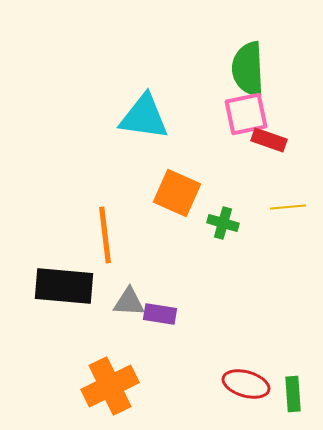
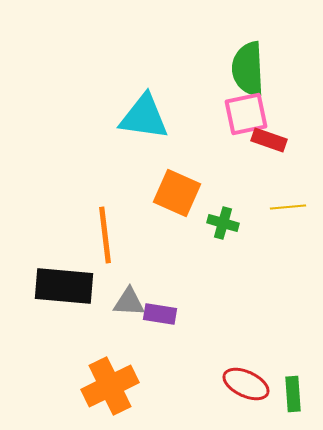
red ellipse: rotated 9 degrees clockwise
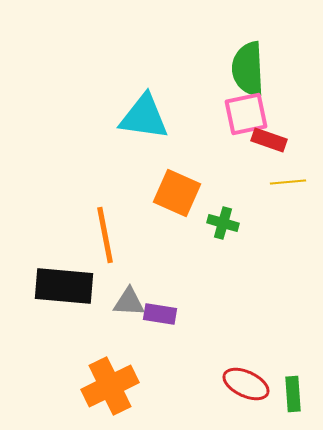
yellow line: moved 25 px up
orange line: rotated 4 degrees counterclockwise
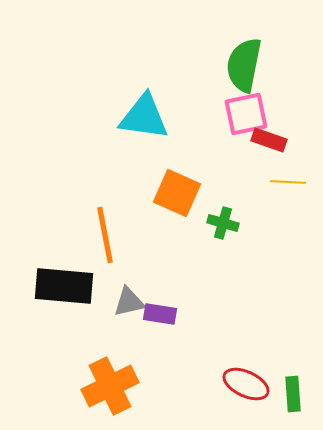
green semicircle: moved 4 px left, 4 px up; rotated 14 degrees clockwise
yellow line: rotated 8 degrees clockwise
gray triangle: rotated 16 degrees counterclockwise
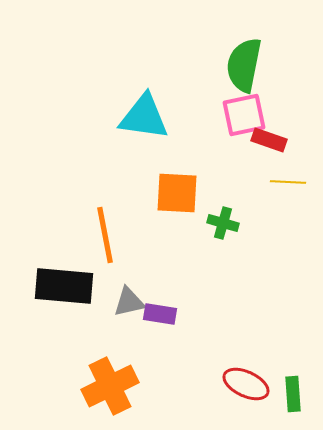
pink square: moved 2 px left, 1 px down
orange square: rotated 21 degrees counterclockwise
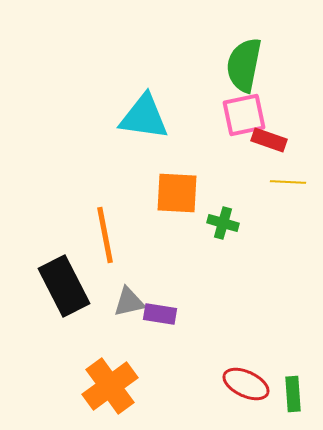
black rectangle: rotated 58 degrees clockwise
orange cross: rotated 10 degrees counterclockwise
